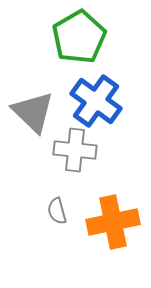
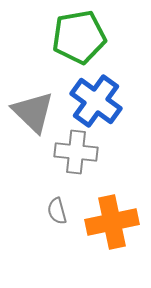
green pentagon: rotated 20 degrees clockwise
gray cross: moved 1 px right, 2 px down
orange cross: moved 1 px left
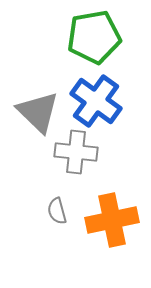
green pentagon: moved 15 px right
gray triangle: moved 5 px right
orange cross: moved 2 px up
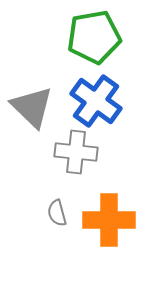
gray triangle: moved 6 px left, 5 px up
gray semicircle: moved 2 px down
orange cross: moved 3 px left; rotated 12 degrees clockwise
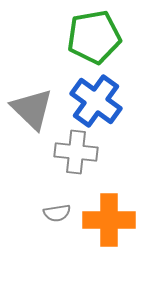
gray triangle: moved 2 px down
gray semicircle: rotated 84 degrees counterclockwise
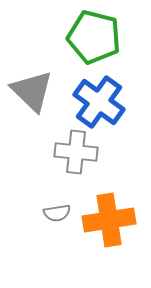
green pentagon: rotated 24 degrees clockwise
blue cross: moved 3 px right, 1 px down
gray triangle: moved 18 px up
orange cross: rotated 9 degrees counterclockwise
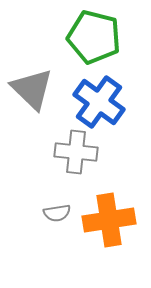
gray triangle: moved 2 px up
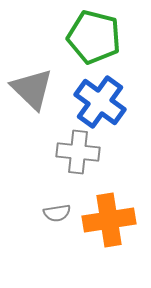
blue cross: moved 1 px right
gray cross: moved 2 px right
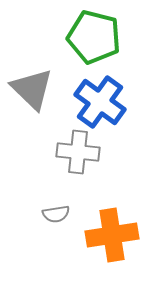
gray semicircle: moved 1 px left, 1 px down
orange cross: moved 3 px right, 15 px down
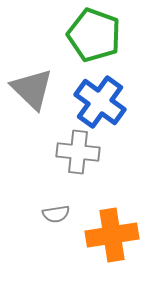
green pentagon: moved 2 px up; rotated 6 degrees clockwise
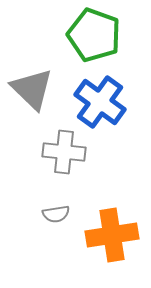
gray cross: moved 14 px left
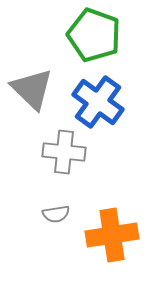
blue cross: moved 2 px left
